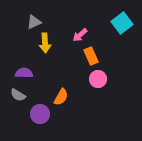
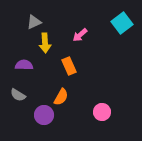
orange rectangle: moved 22 px left, 10 px down
purple semicircle: moved 8 px up
pink circle: moved 4 px right, 33 px down
purple circle: moved 4 px right, 1 px down
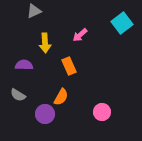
gray triangle: moved 11 px up
purple circle: moved 1 px right, 1 px up
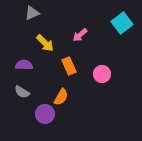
gray triangle: moved 2 px left, 2 px down
yellow arrow: rotated 42 degrees counterclockwise
gray semicircle: moved 4 px right, 3 px up
pink circle: moved 38 px up
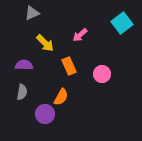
gray semicircle: rotated 112 degrees counterclockwise
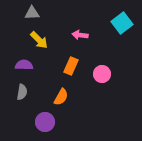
gray triangle: rotated 21 degrees clockwise
pink arrow: rotated 49 degrees clockwise
yellow arrow: moved 6 px left, 3 px up
orange rectangle: moved 2 px right; rotated 48 degrees clockwise
purple circle: moved 8 px down
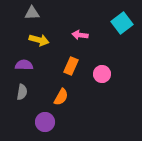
yellow arrow: rotated 30 degrees counterclockwise
